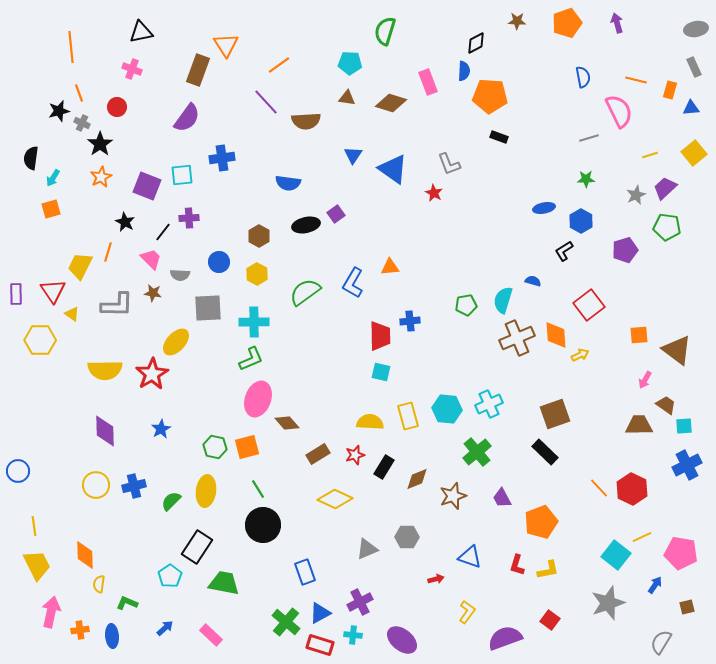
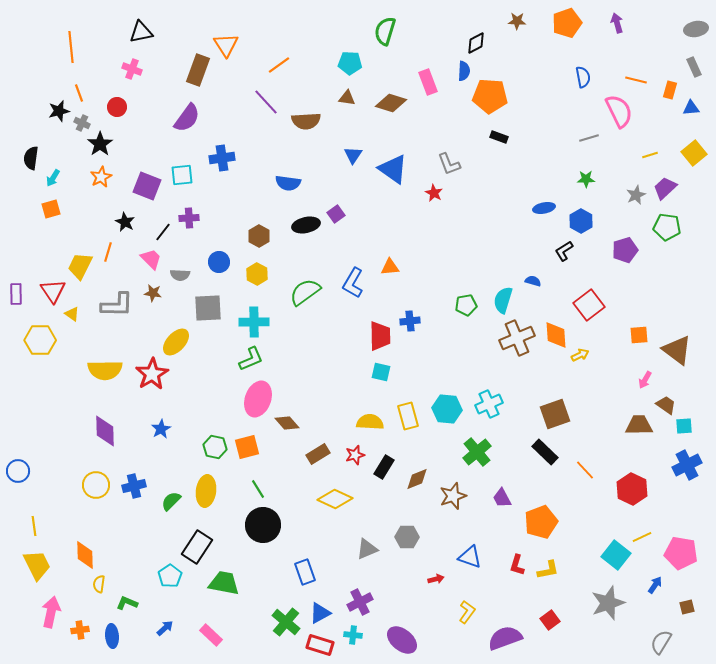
orange line at (599, 488): moved 14 px left, 18 px up
red square at (550, 620): rotated 18 degrees clockwise
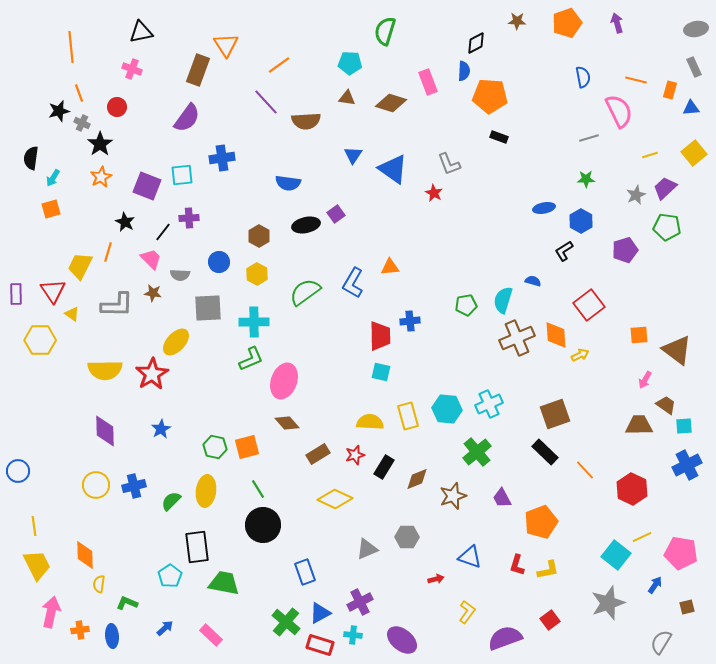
pink ellipse at (258, 399): moved 26 px right, 18 px up
black rectangle at (197, 547): rotated 40 degrees counterclockwise
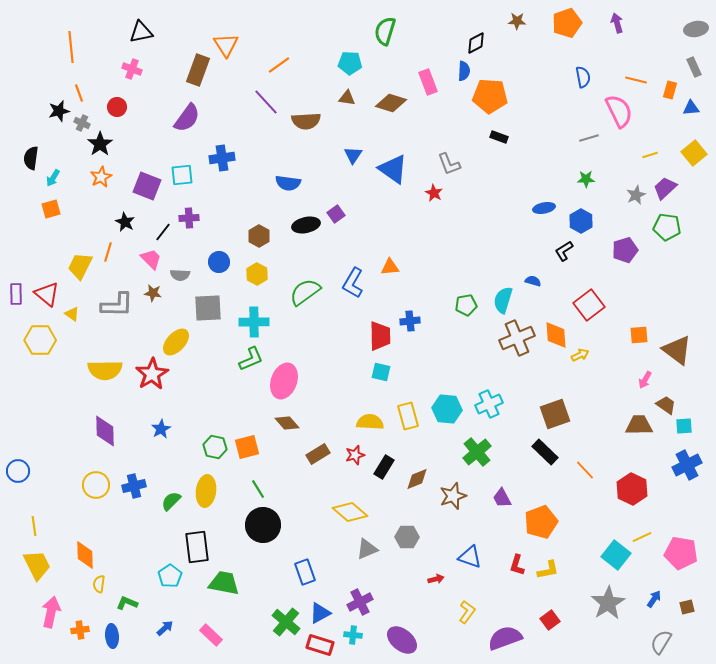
red triangle at (53, 291): moved 6 px left, 3 px down; rotated 16 degrees counterclockwise
yellow diamond at (335, 499): moved 15 px right, 13 px down; rotated 16 degrees clockwise
blue arrow at (655, 585): moved 1 px left, 14 px down
gray star at (608, 603): rotated 12 degrees counterclockwise
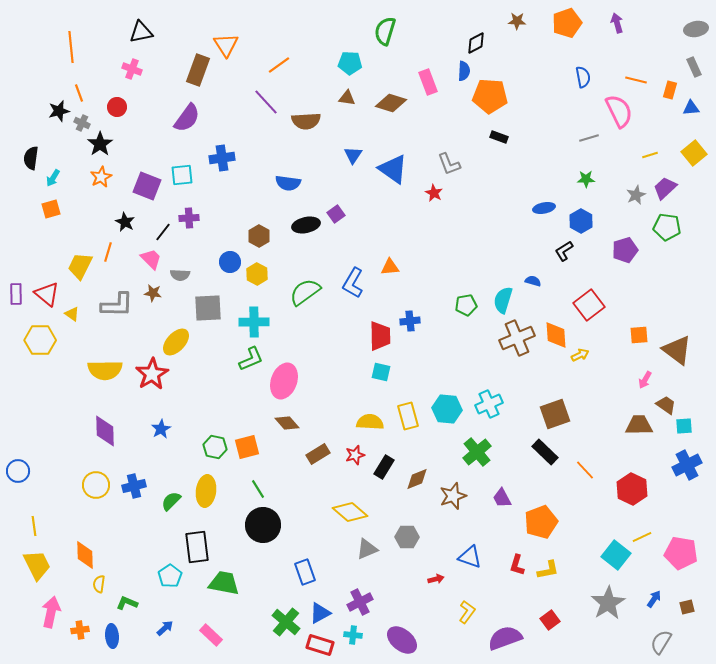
blue circle at (219, 262): moved 11 px right
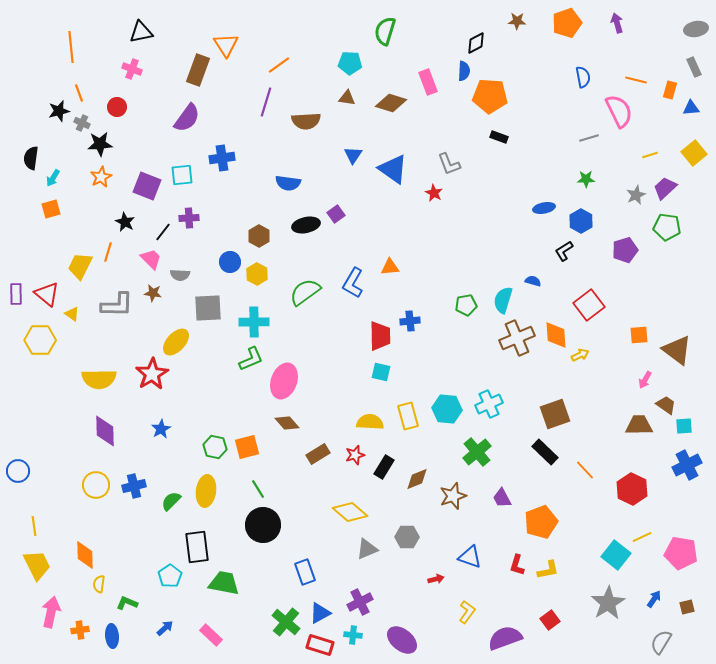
purple line at (266, 102): rotated 60 degrees clockwise
black star at (100, 144): rotated 30 degrees clockwise
yellow semicircle at (105, 370): moved 6 px left, 9 px down
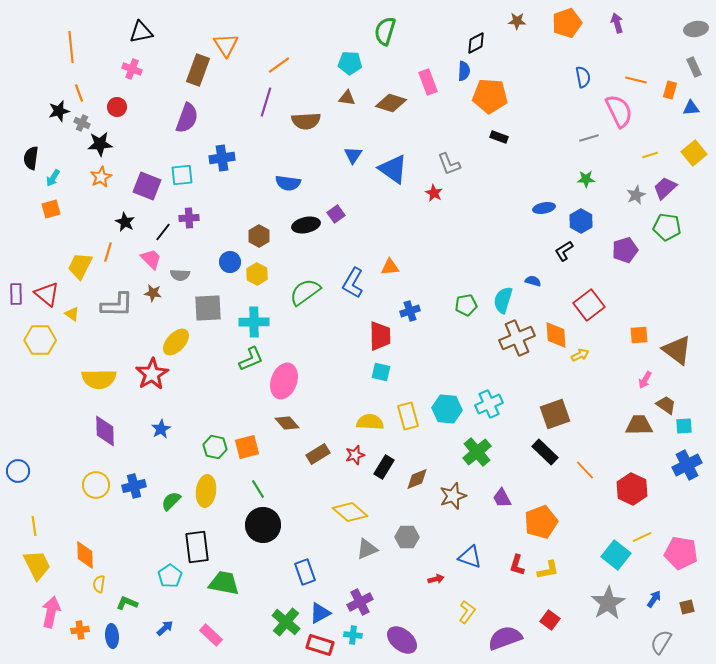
purple semicircle at (187, 118): rotated 16 degrees counterclockwise
blue cross at (410, 321): moved 10 px up; rotated 12 degrees counterclockwise
red square at (550, 620): rotated 18 degrees counterclockwise
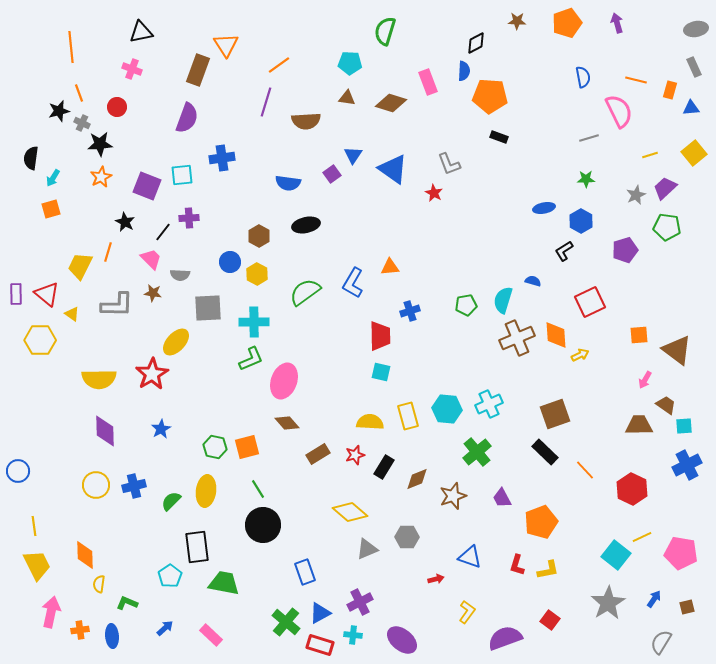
purple square at (336, 214): moved 4 px left, 40 px up
red square at (589, 305): moved 1 px right, 3 px up; rotated 12 degrees clockwise
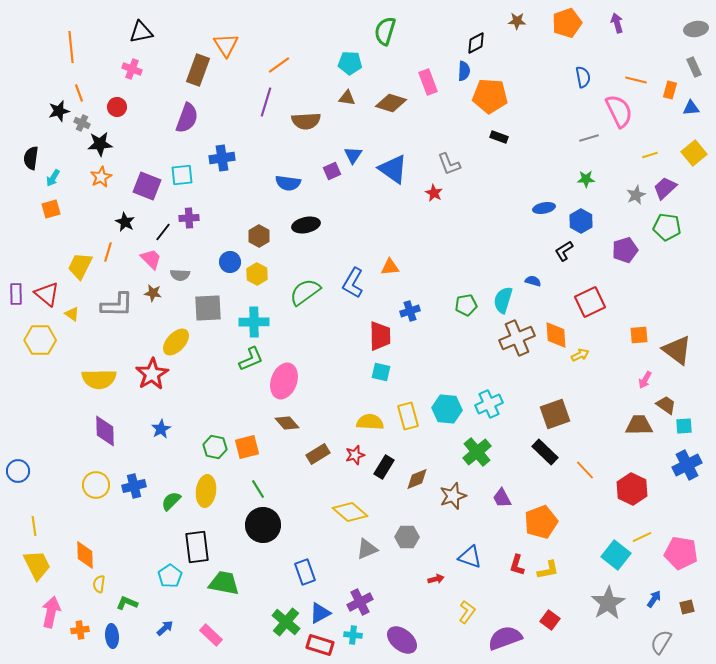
purple square at (332, 174): moved 3 px up; rotated 12 degrees clockwise
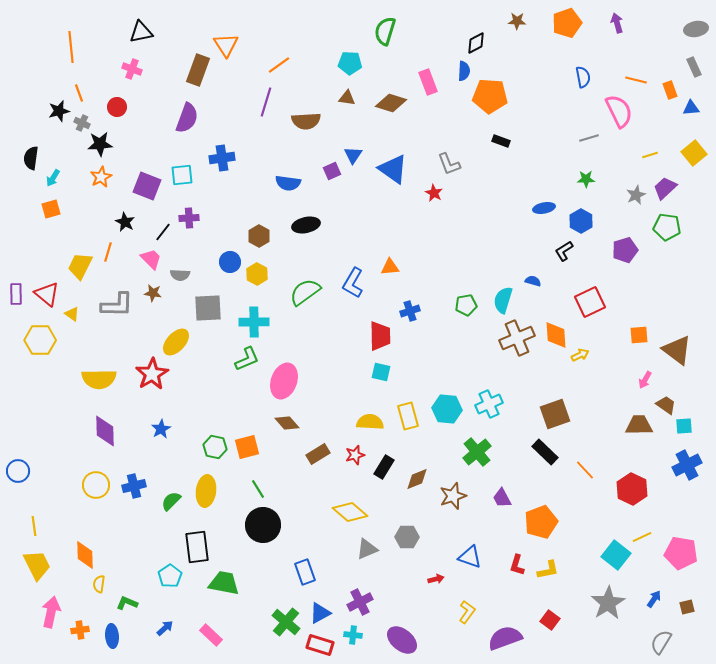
orange rectangle at (670, 90): rotated 36 degrees counterclockwise
black rectangle at (499, 137): moved 2 px right, 4 px down
green L-shape at (251, 359): moved 4 px left
